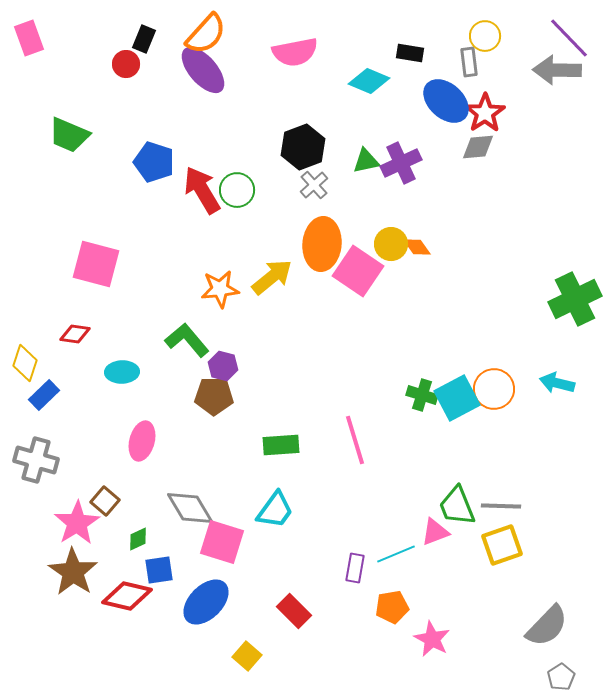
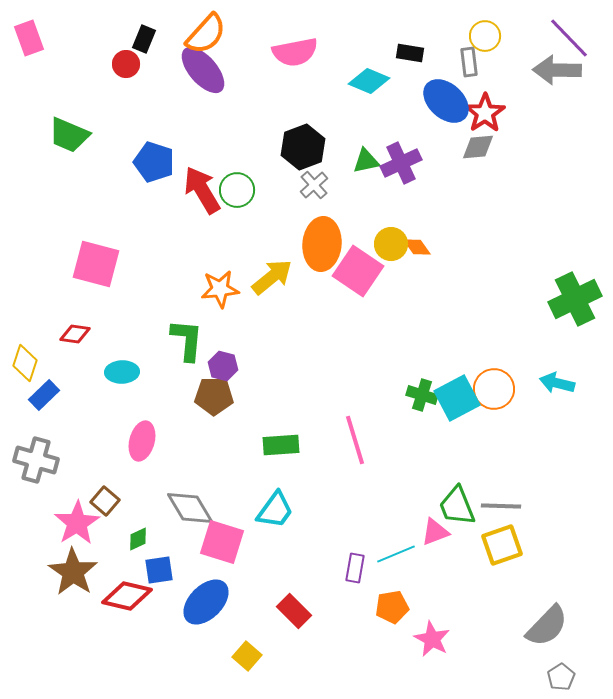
green L-shape at (187, 340): rotated 45 degrees clockwise
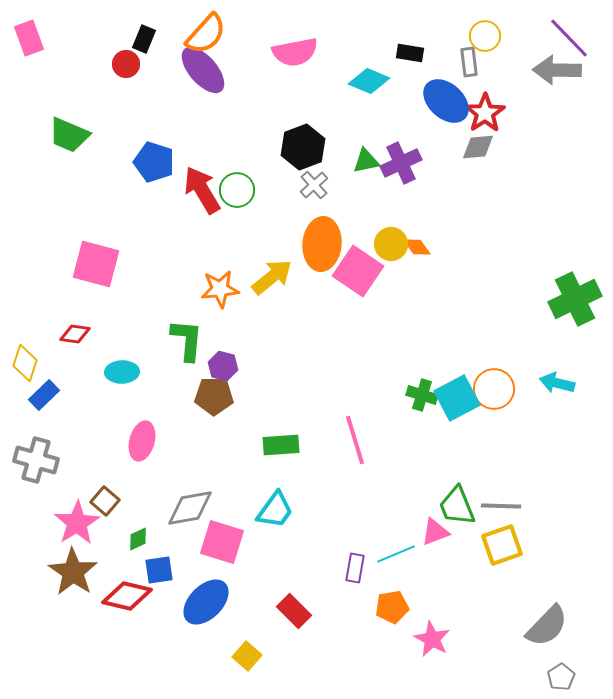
gray diamond at (190, 508): rotated 69 degrees counterclockwise
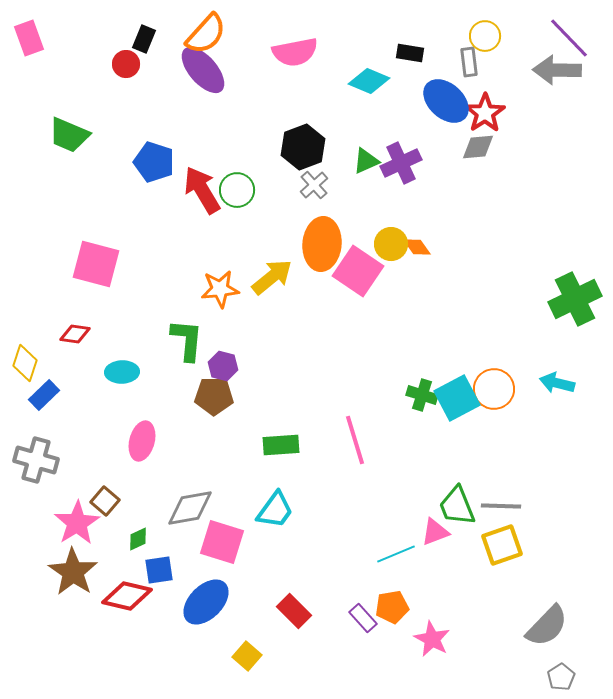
green triangle at (366, 161): rotated 12 degrees counterclockwise
purple rectangle at (355, 568): moved 8 px right, 50 px down; rotated 52 degrees counterclockwise
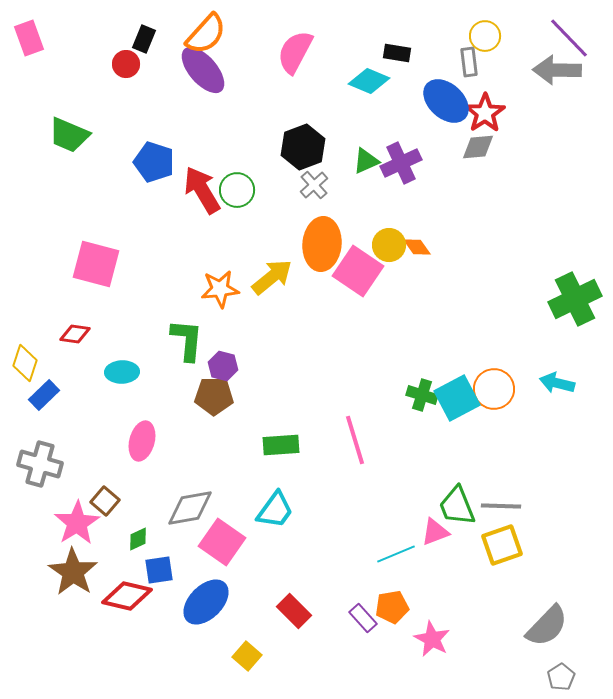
pink semicircle at (295, 52): rotated 129 degrees clockwise
black rectangle at (410, 53): moved 13 px left
yellow circle at (391, 244): moved 2 px left, 1 px down
gray cross at (36, 460): moved 4 px right, 4 px down
pink square at (222, 542): rotated 18 degrees clockwise
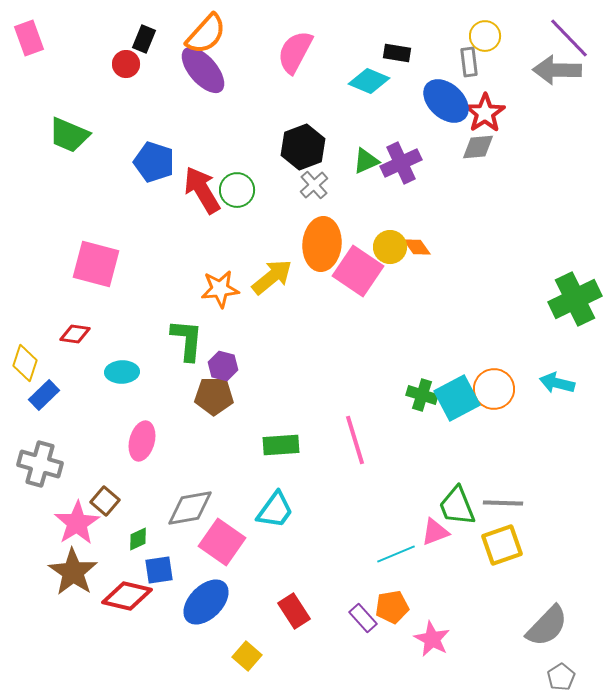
yellow circle at (389, 245): moved 1 px right, 2 px down
gray line at (501, 506): moved 2 px right, 3 px up
red rectangle at (294, 611): rotated 12 degrees clockwise
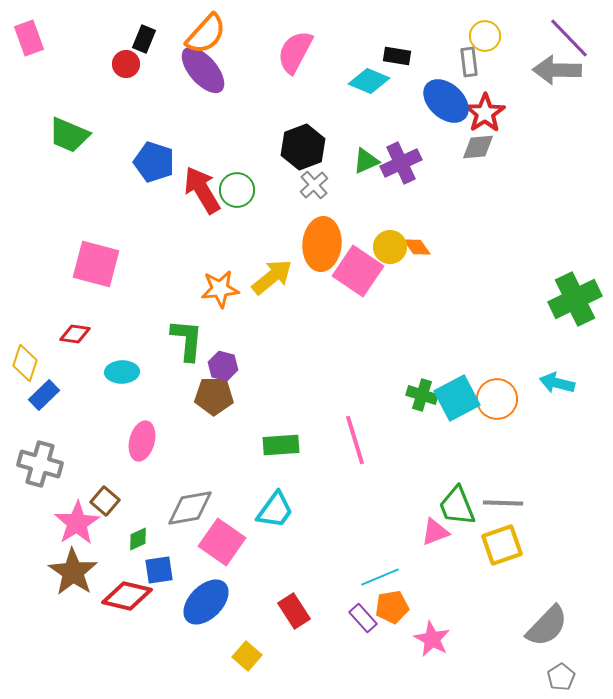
black rectangle at (397, 53): moved 3 px down
orange circle at (494, 389): moved 3 px right, 10 px down
cyan line at (396, 554): moved 16 px left, 23 px down
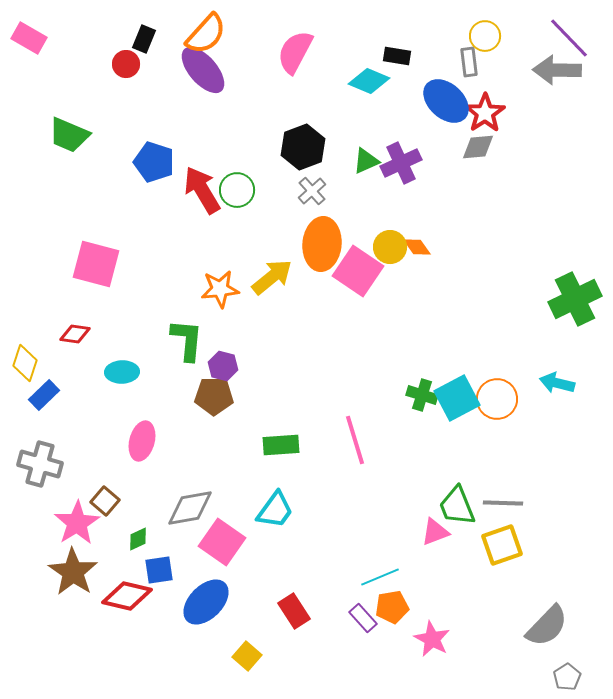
pink rectangle at (29, 38): rotated 40 degrees counterclockwise
gray cross at (314, 185): moved 2 px left, 6 px down
gray pentagon at (561, 677): moved 6 px right
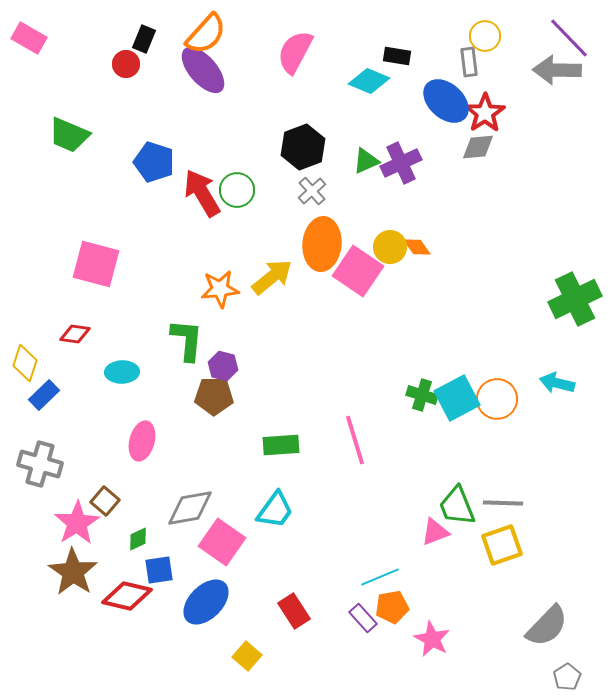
red arrow at (202, 190): moved 3 px down
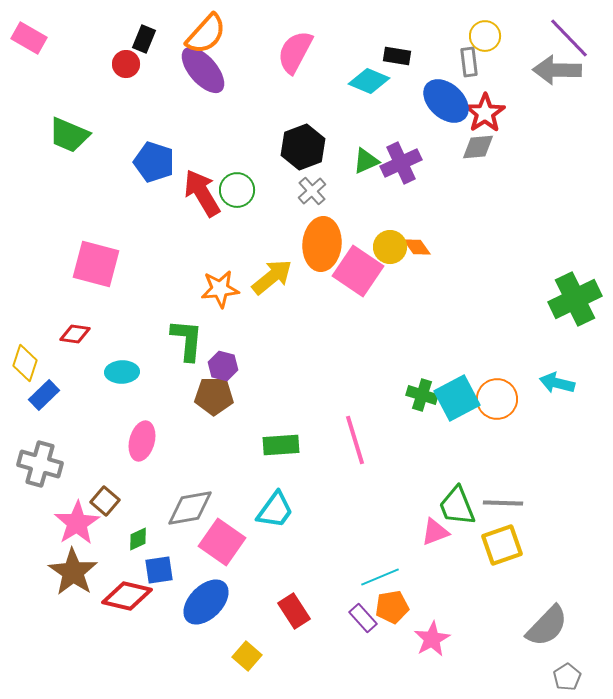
pink star at (432, 639): rotated 15 degrees clockwise
